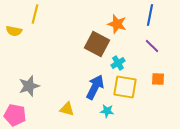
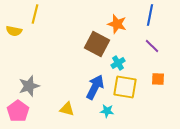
pink pentagon: moved 3 px right, 4 px up; rotated 25 degrees clockwise
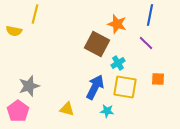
purple line: moved 6 px left, 3 px up
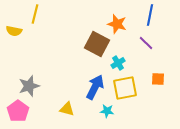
yellow square: moved 1 px down; rotated 20 degrees counterclockwise
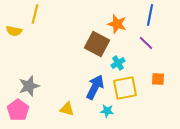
pink pentagon: moved 1 px up
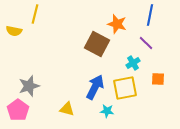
cyan cross: moved 15 px right
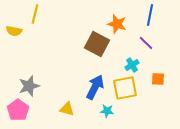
cyan cross: moved 1 px left, 2 px down
